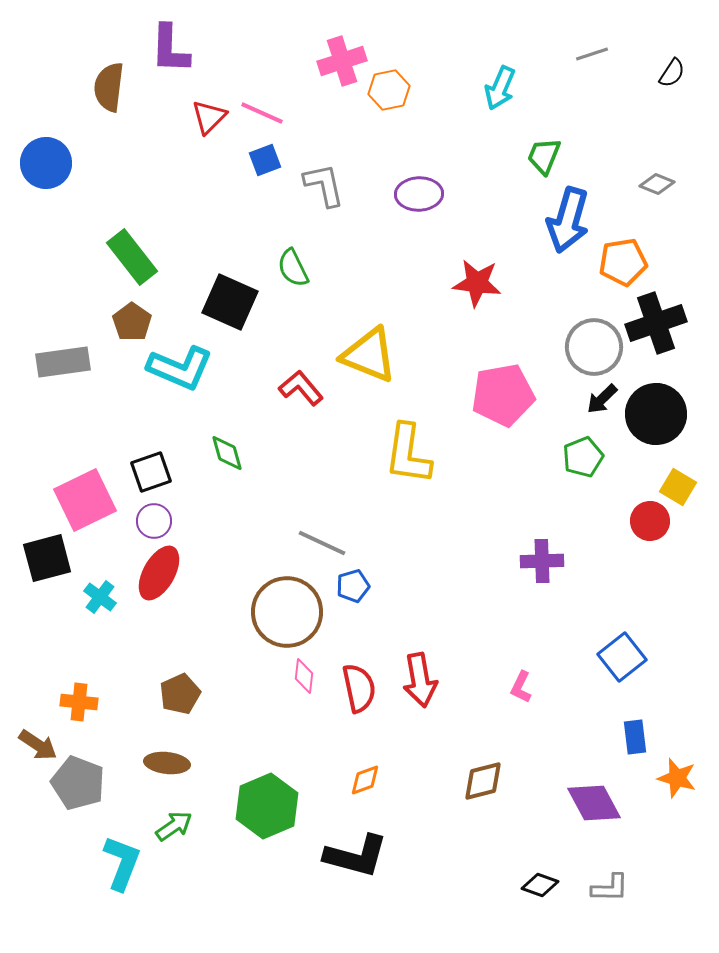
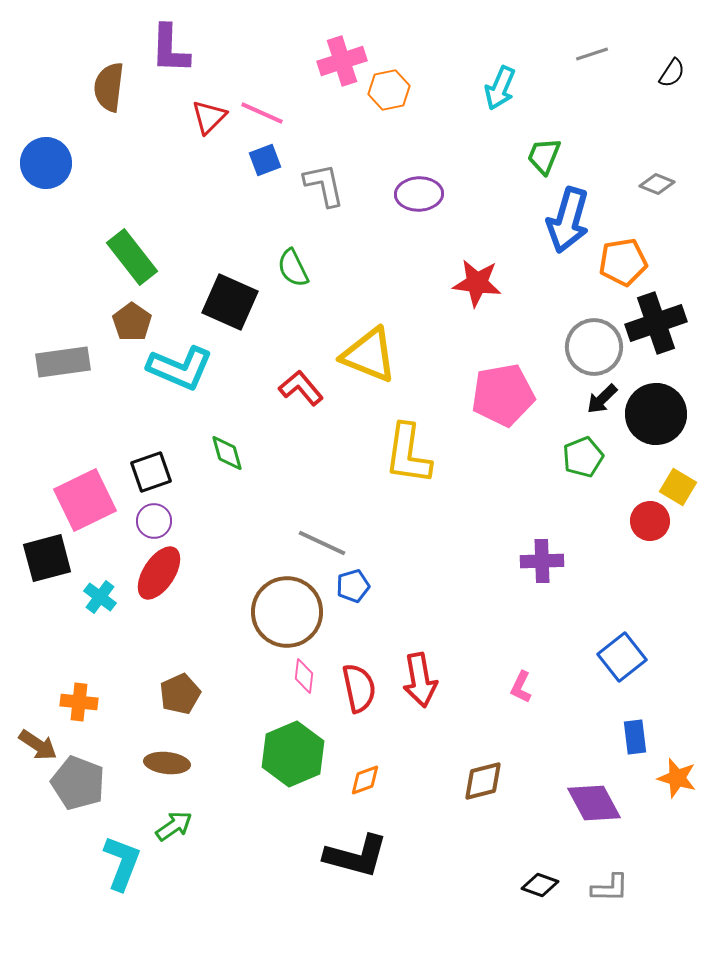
red ellipse at (159, 573): rotated 4 degrees clockwise
green hexagon at (267, 806): moved 26 px right, 52 px up
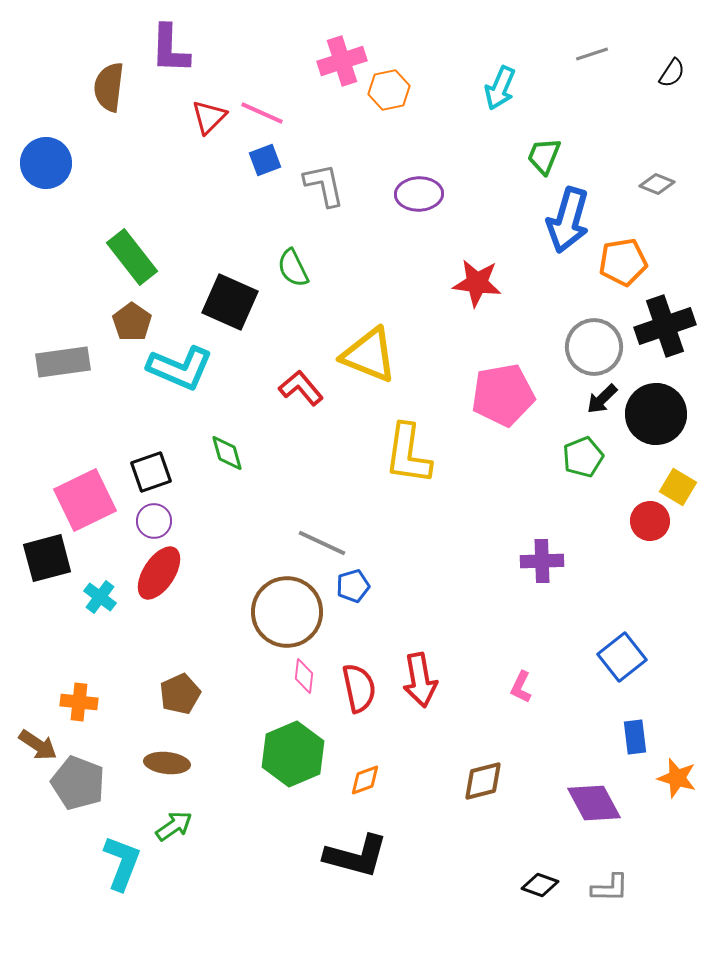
black cross at (656, 323): moved 9 px right, 3 px down
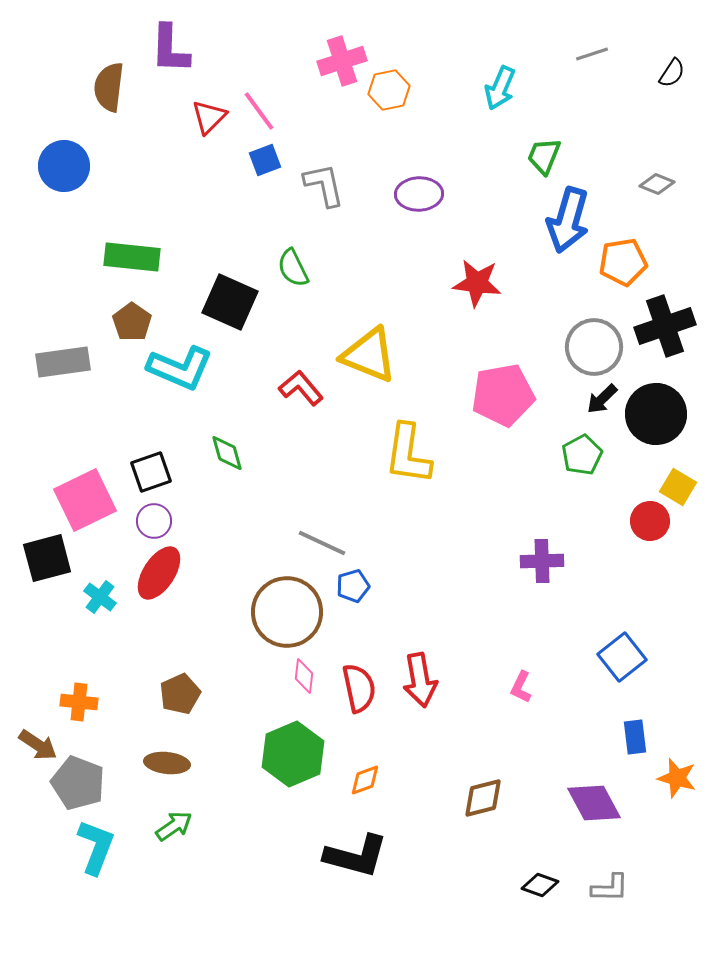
pink line at (262, 113): moved 3 px left, 2 px up; rotated 30 degrees clockwise
blue circle at (46, 163): moved 18 px right, 3 px down
green rectangle at (132, 257): rotated 46 degrees counterclockwise
green pentagon at (583, 457): moved 1 px left, 2 px up; rotated 6 degrees counterclockwise
brown diamond at (483, 781): moved 17 px down
cyan L-shape at (122, 863): moved 26 px left, 16 px up
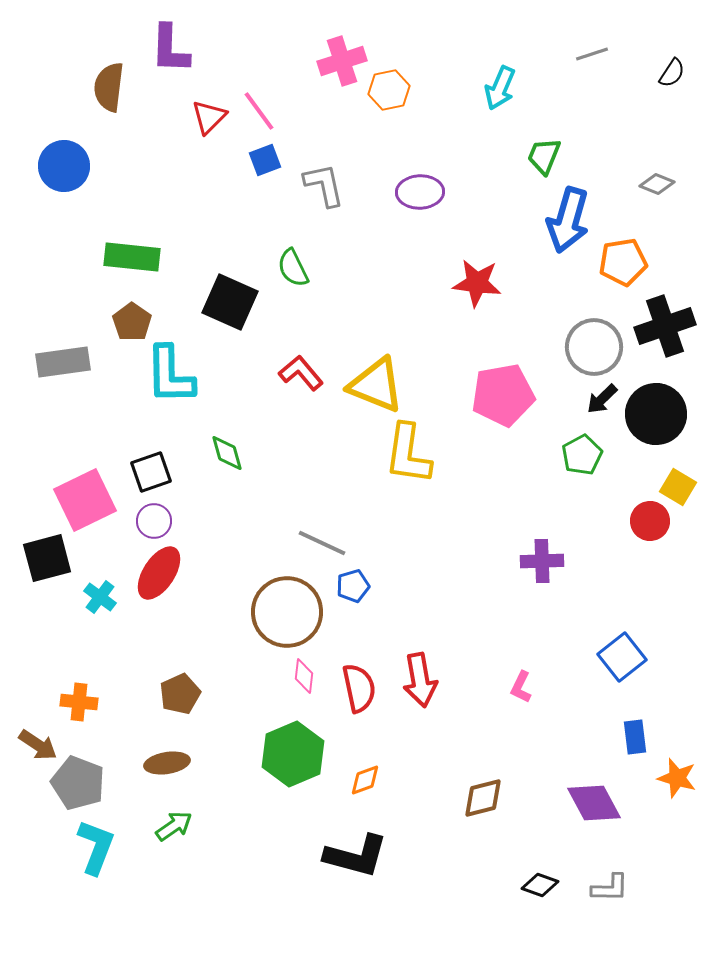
purple ellipse at (419, 194): moved 1 px right, 2 px up
yellow triangle at (369, 355): moved 7 px right, 30 px down
cyan L-shape at (180, 368): moved 10 px left, 7 px down; rotated 66 degrees clockwise
red L-shape at (301, 388): moved 15 px up
brown ellipse at (167, 763): rotated 15 degrees counterclockwise
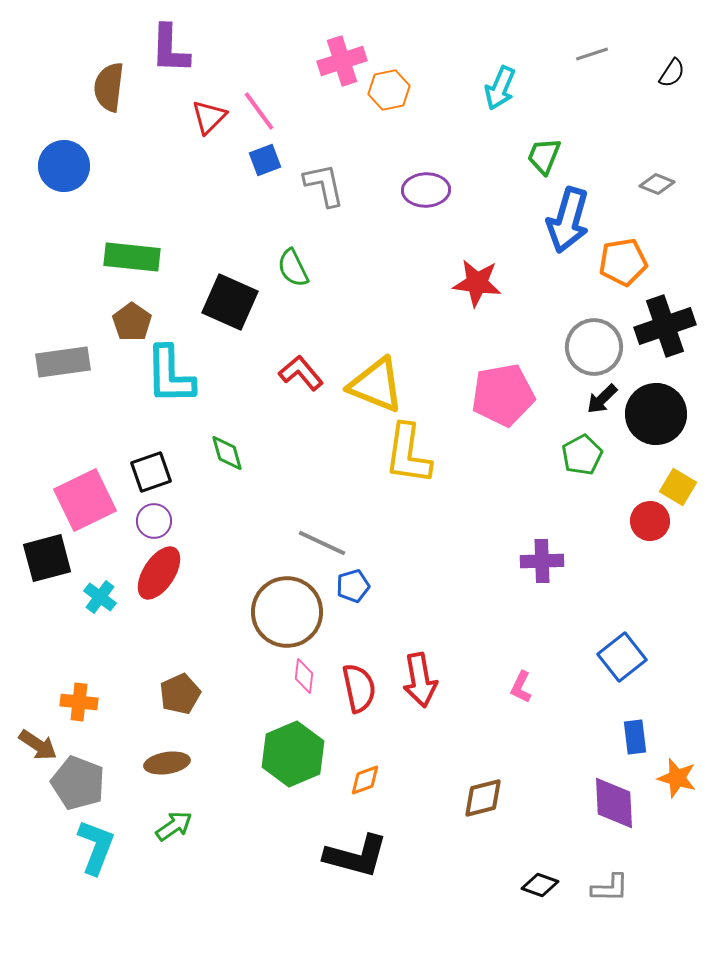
purple ellipse at (420, 192): moved 6 px right, 2 px up
purple diamond at (594, 803): moved 20 px right; rotated 26 degrees clockwise
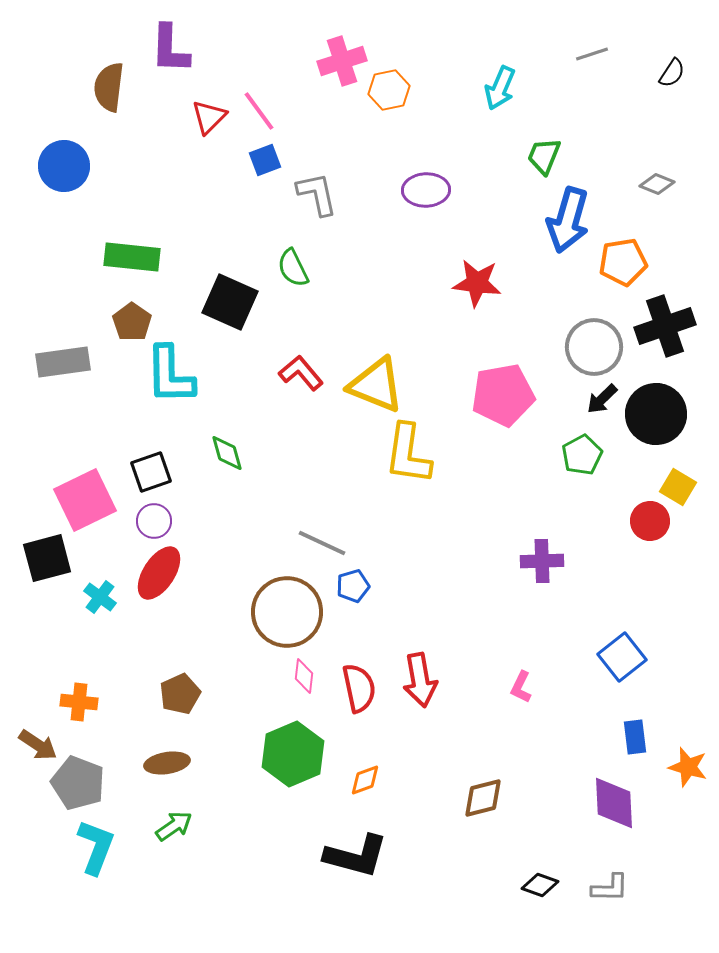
gray L-shape at (324, 185): moved 7 px left, 9 px down
orange star at (677, 778): moved 11 px right, 11 px up
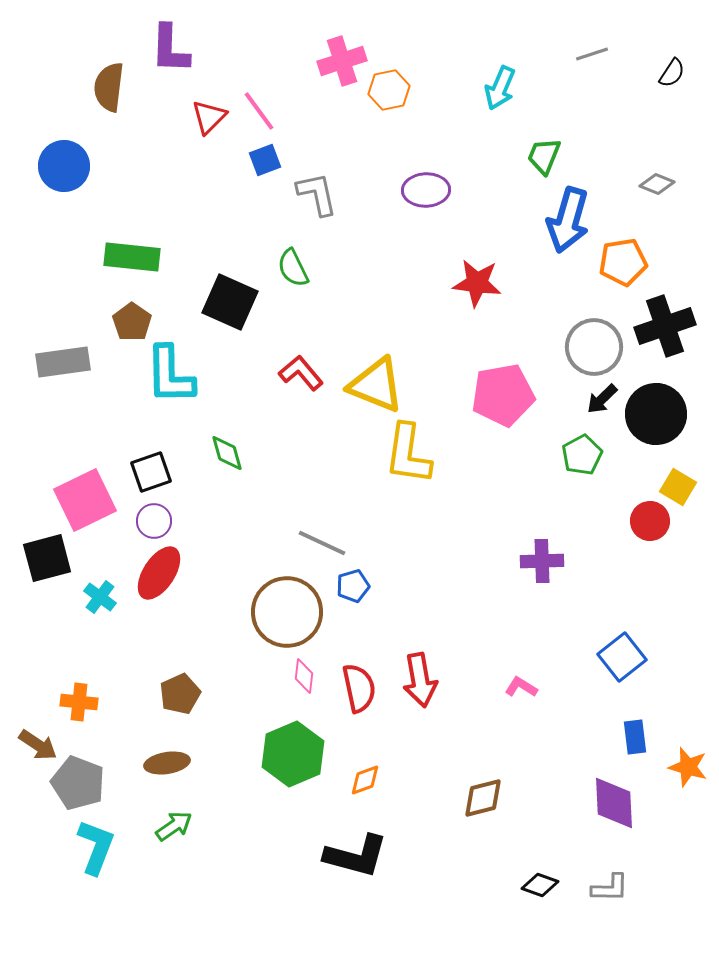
pink L-shape at (521, 687): rotated 96 degrees clockwise
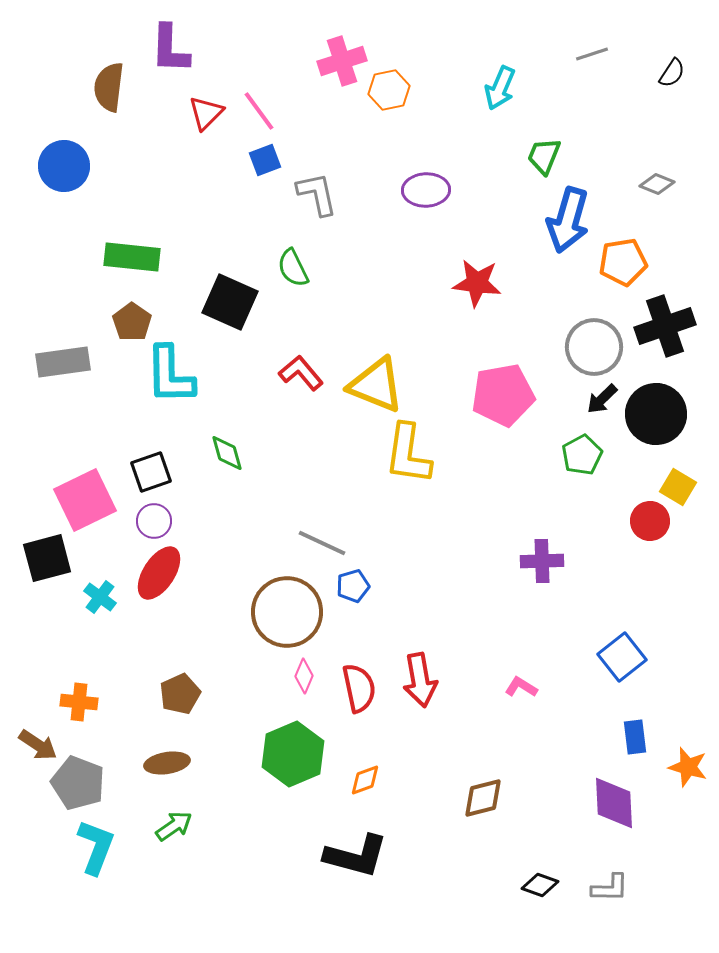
red triangle at (209, 117): moved 3 px left, 4 px up
pink diamond at (304, 676): rotated 16 degrees clockwise
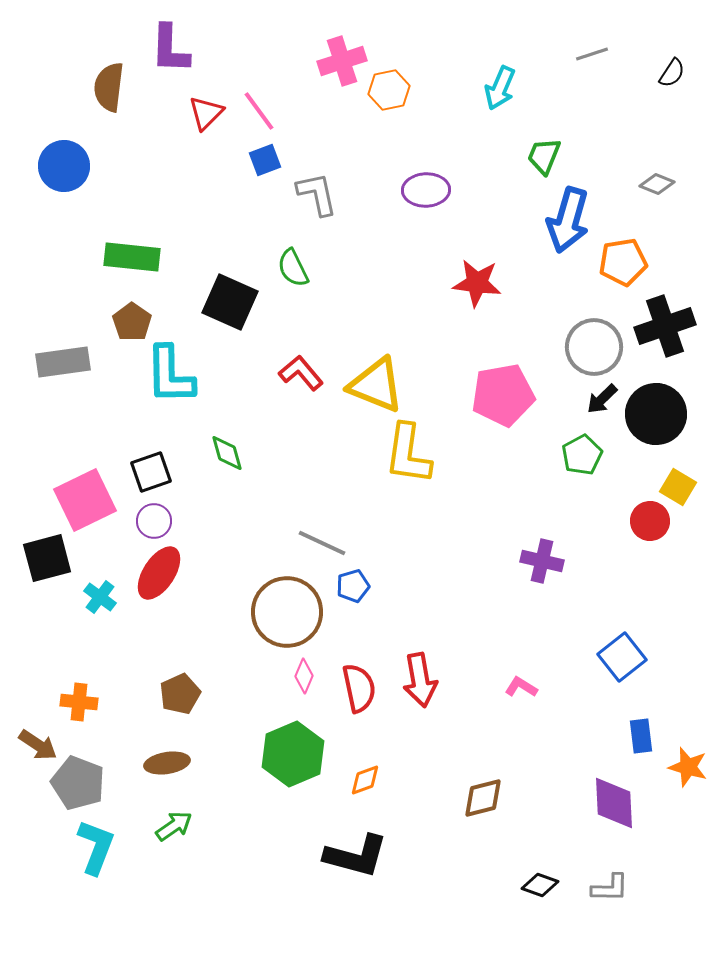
purple cross at (542, 561): rotated 15 degrees clockwise
blue rectangle at (635, 737): moved 6 px right, 1 px up
